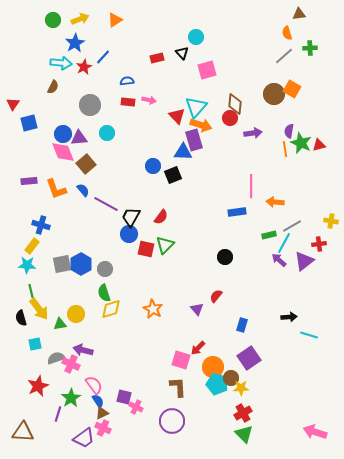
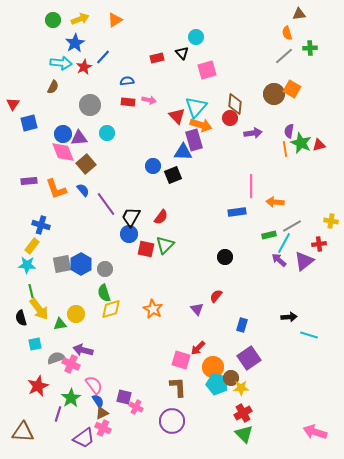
purple line at (106, 204): rotated 25 degrees clockwise
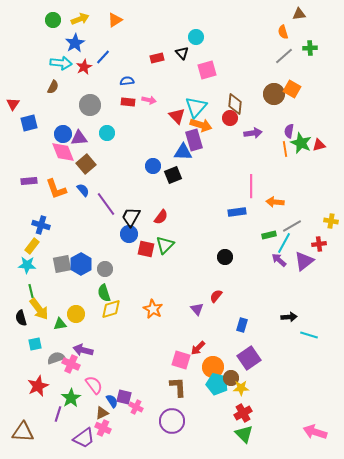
orange semicircle at (287, 33): moved 4 px left, 1 px up
blue semicircle at (98, 401): moved 14 px right
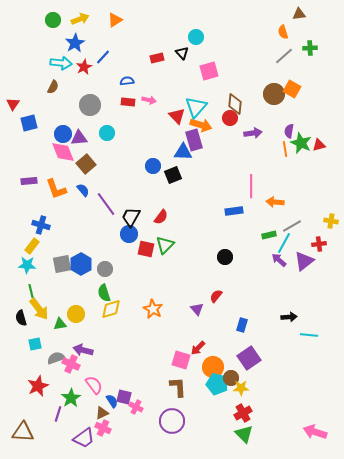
pink square at (207, 70): moved 2 px right, 1 px down
blue rectangle at (237, 212): moved 3 px left, 1 px up
cyan line at (309, 335): rotated 12 degrees counterclockwise
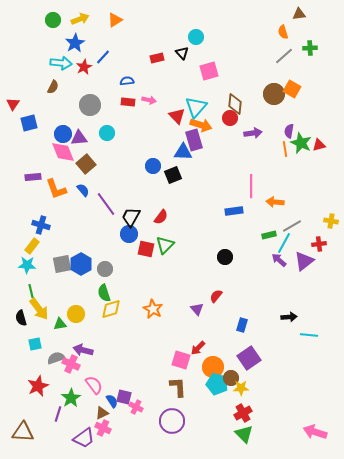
purple rectangle at (29, 181): moved 4 px right, 4 px up
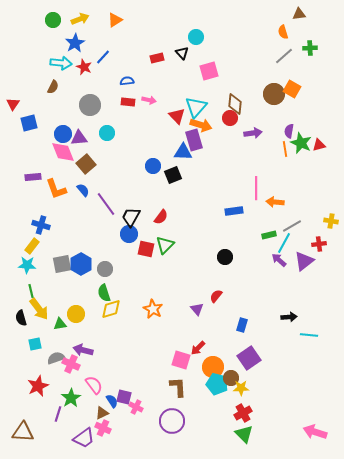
red star at (84, 67): rotated 21 degrees counterclockwise
pink line at (251, 186): moved 5 px right, 2 px down
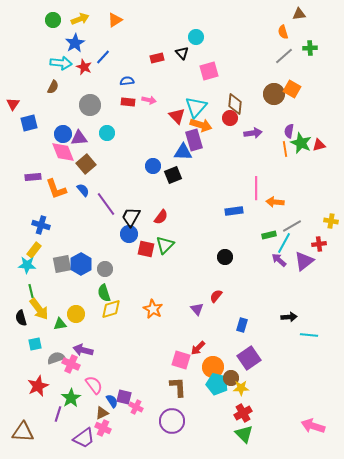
yellow rectangle at (32, 246): moved 2 px right, 4 px down
pink arrow at (315, 432): moved 2 px left, 6 px up
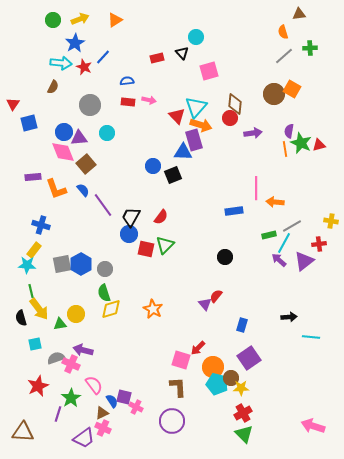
blue circle at (63, 134): moved 1 px right, 2 px up
purple line at (106, 204): moved 3 px left, 1 px down
purple triangle at (197, 309): moved 8 px right, 5 px up
cyan line at (309, 335): moved 2 px right, 2 px down
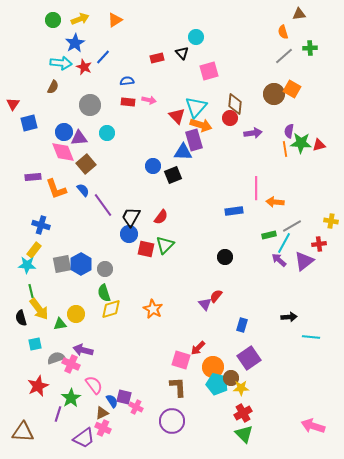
green star at (301, 143): rotated 20 degrees counterclockwise
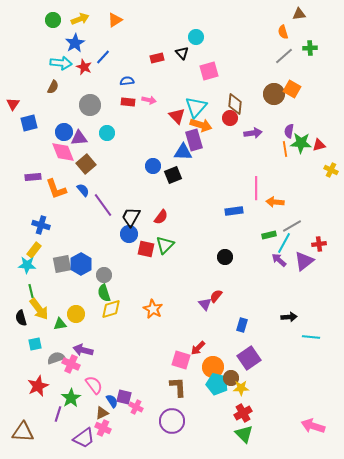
yellow cross at (331, 221): moved 51 px up; rotated 16 degrees clockwise
gray circle at (105, 269): moved 1 px left, 6 px down
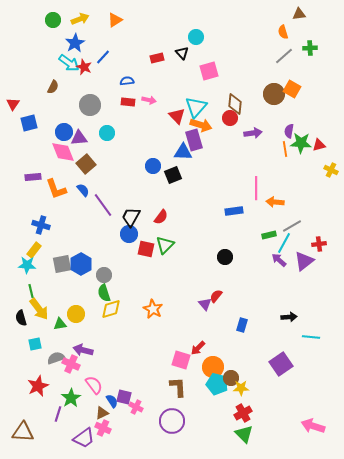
cyan arrow at (61, 63): moved 8 px right; rotated 30 degrees clockwise
purple square at (249, 358): moved 32 px right, 6 px down
